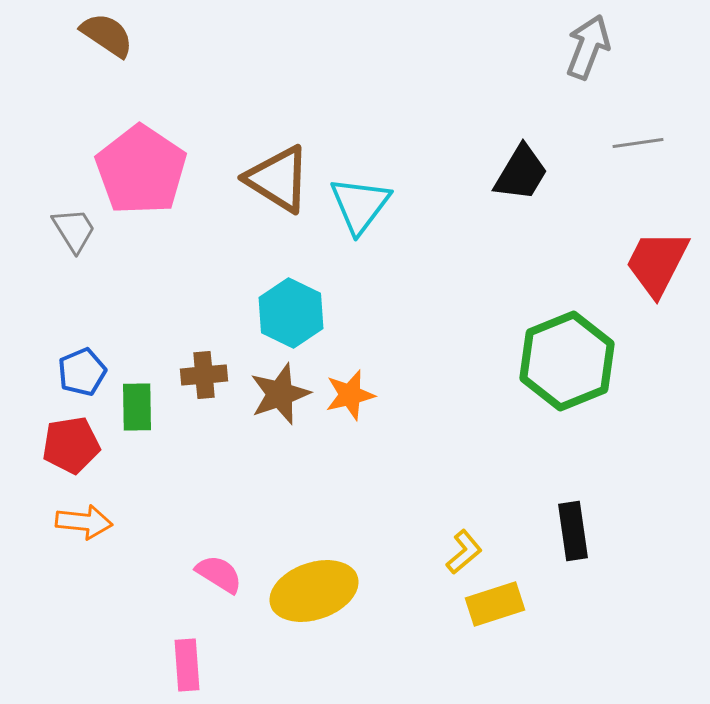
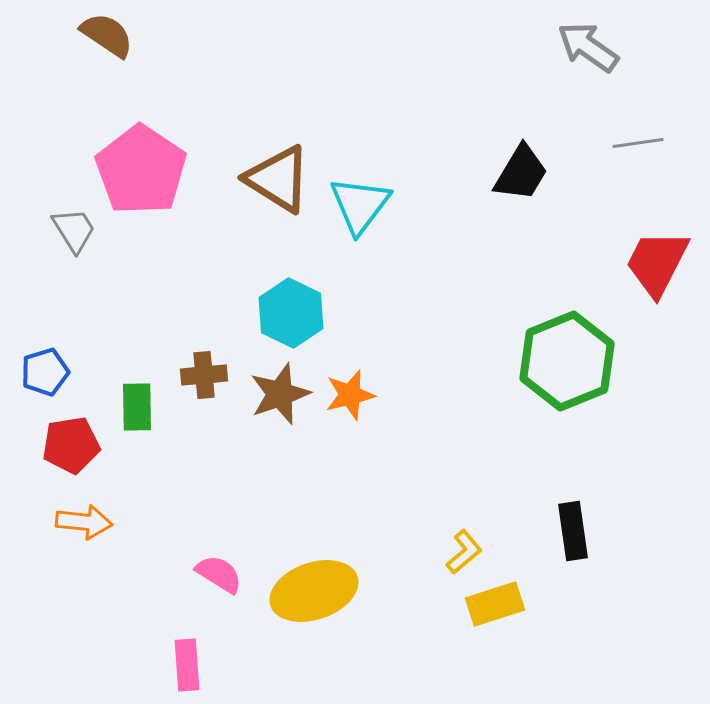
gray arrow: rotated 76 degrees counterclockwise
blue pentagon: moved 37 px left; rotated 6 degrees clockwise
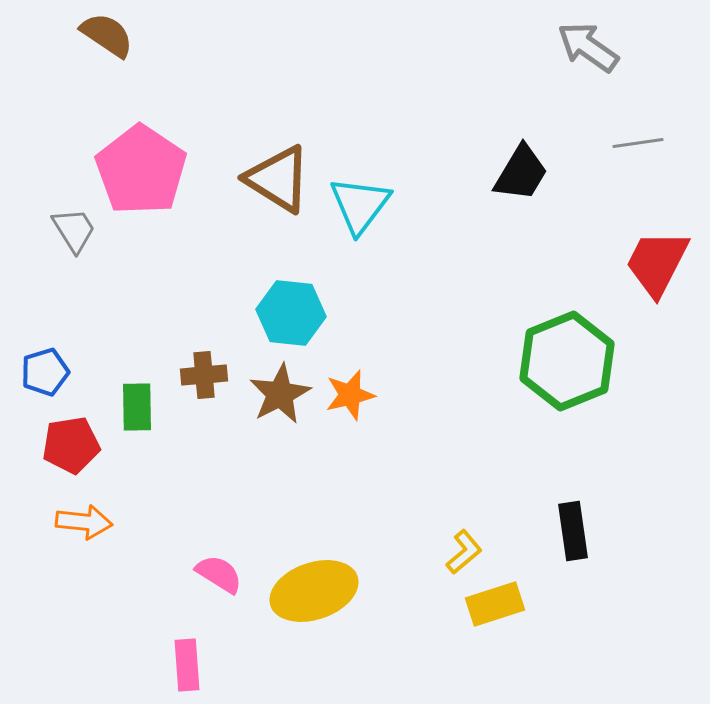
cyan hexagon: rotated 20 degrees counterclockwise
brown star: rotated 8 degrees counterclockwise
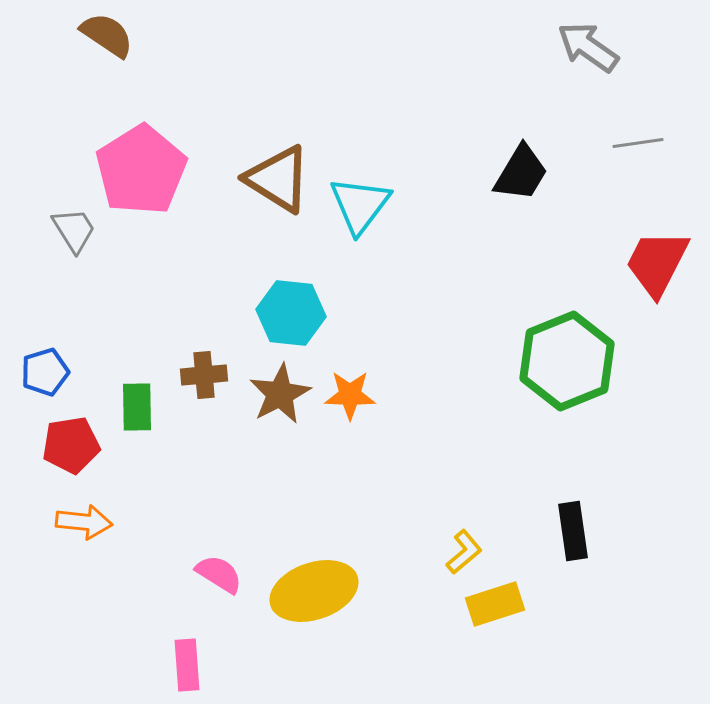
pink pentagon: rotated 6 degrees clockwise
orange star: rotated 15 degrees clockwise
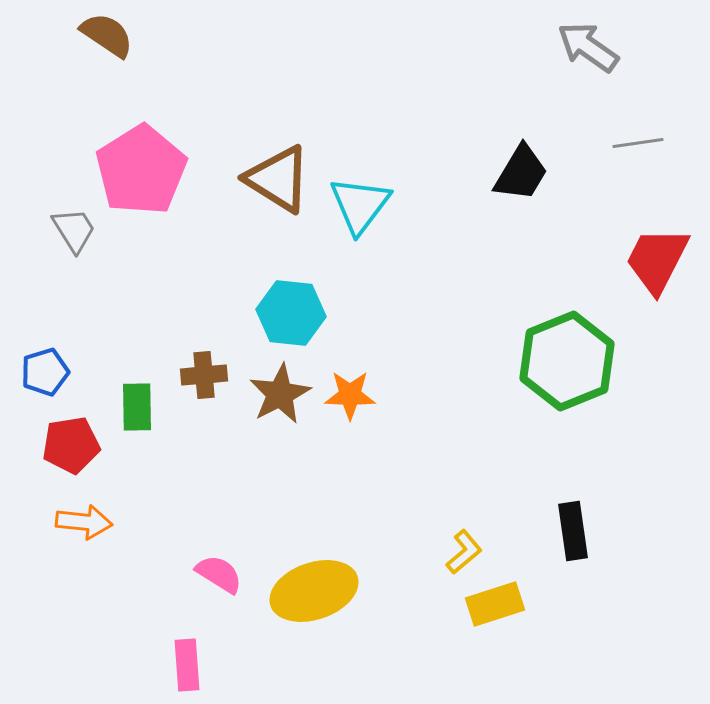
red trapezoid: moved 3 px up
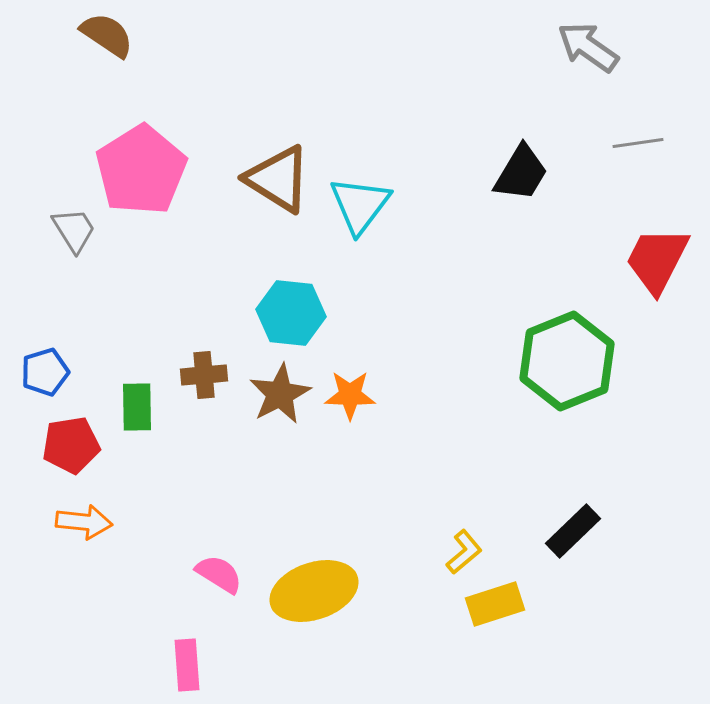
black rectangle: rotated 54 degrees clockwise
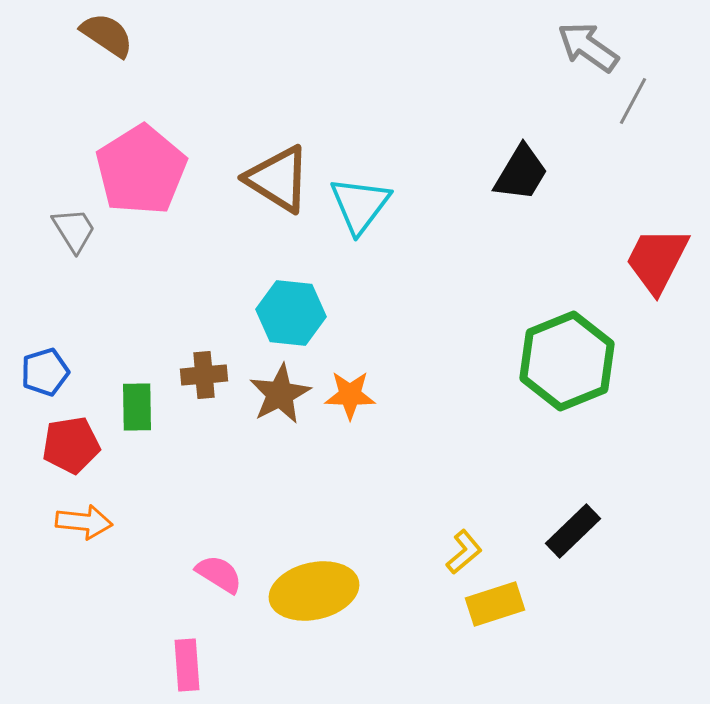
gray line: moved 5 px left, 42 px up; rotated 54 degrees counterclockwise
yellow ellipse: rotated 6 degrees clockwise
